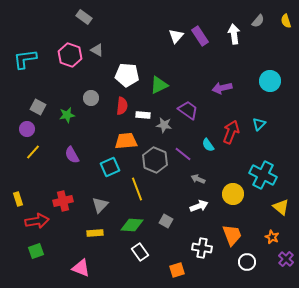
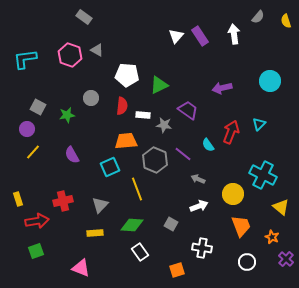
gray semicircle at (258, 21): moved 4 px up
gray square at (166, 221): moved 5 px right, 3 px down
orange trapezoid at (232, 235): moved 9 px right, 9 px up
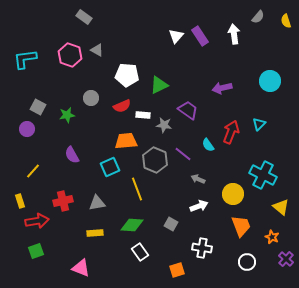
red semicircle at (122, 106): rotated 60 degrees clockwise
yellow line at (33, 152): moved 19 px down
yellow rectangle at (18, 199): moved 2 px right, 2 px down
gray triangle at (100, 205): moved 3 px left, 2 px up; rotated 36 degrees clockwise
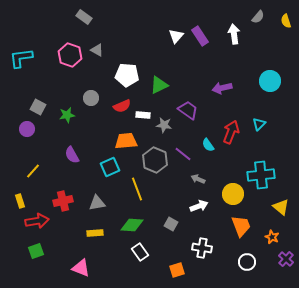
cyan L-shape at (25, 59): moved 4 px left, 1 px up
cyan cross at (263, 175): moved 2 px left; rotated 32 degrees counterclockwise
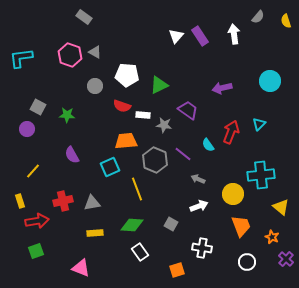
gray triangle at (97, 50): moved 2 px left, 2 px down
gray circle at (91, 98): moved 4 px right, 12 px up
red semicircle at (122, 106): rotated 42 degrees clockwise
green star at (67, 115): rotated 14 degrees clockwise
gray triangle at (97, 203): moved 5 px left
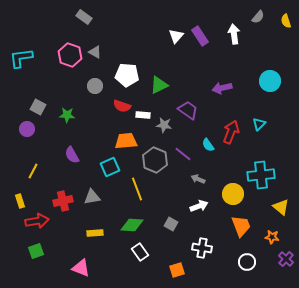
yellow line at (33, 171): rotated 14 degrees counterclockwise
gray triangle at (92, 203): moved 6 px up
orange star at (272, 237): rotated 16 degrees counterclockwise
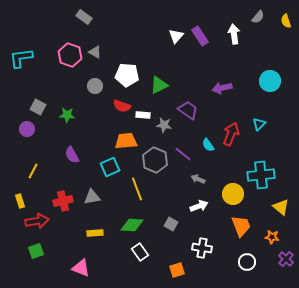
red arrow at (231, 132): moved 2 px down
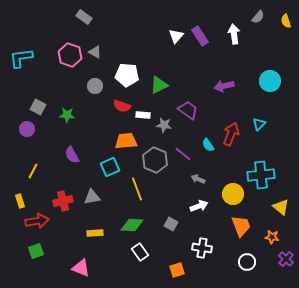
purple arrow at (222, 88): moved 2 px right, 2 px up
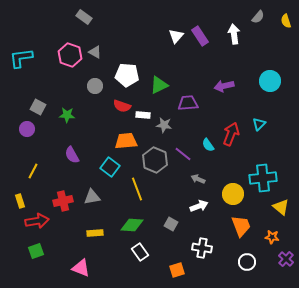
purple trapezoid at (188, 110): moved 7 px up; rotated 40 degrees counterclockwise
cyan square at (110, 167): rotated 30 degrees counterclockwise
cyan cross at (261, 175): moved 2 px right, 3 px down
